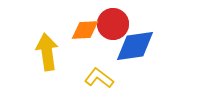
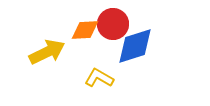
blue diamond: rotated 9 degrees counterclockwise
yellow arrow: rotated 72 degrees clockwise
yellow L-shape: rotated 8 degrees counterclockwise
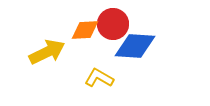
blue diamond: rotated 21 degrees clockwise
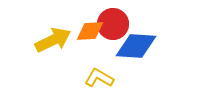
orange diamond: moved 5 px right, 1 px down
blue diamond: moved 1 px right
yellow arrow: moved 6 px right, 12 px up
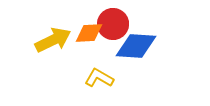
orange diamond: moved 1 px left, 2 px down
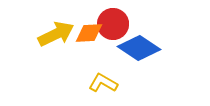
yellow arrow: moved 3 px right, 6 px up
blue diamond: moved 3 px right, 2 px down; rotated 30 degrees clockwise
yellow L-shape: moved 4 px right, 5 px down
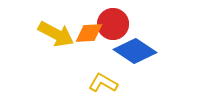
yellow arrow: rotated 54 degrees clockwise
blue diamond: moved 4 px left, 3 px down
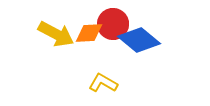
blue diamond: moved 4 px right, 11 px up; rotated 6 degrees clockwise
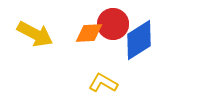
yellow arrow: moved 21 px left
blue diamond: rotated 72 degrees counterclockwise
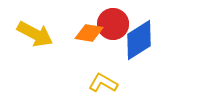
orange diamond: rotated 12 degrees clockwise
